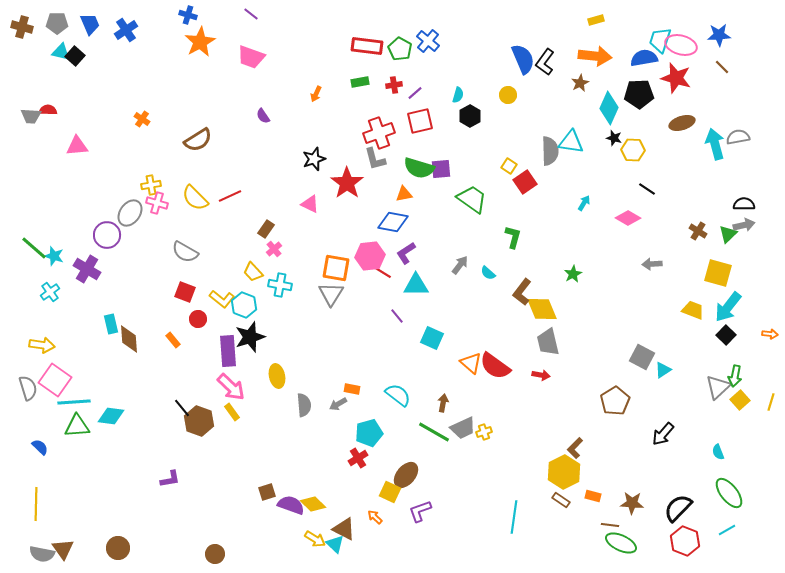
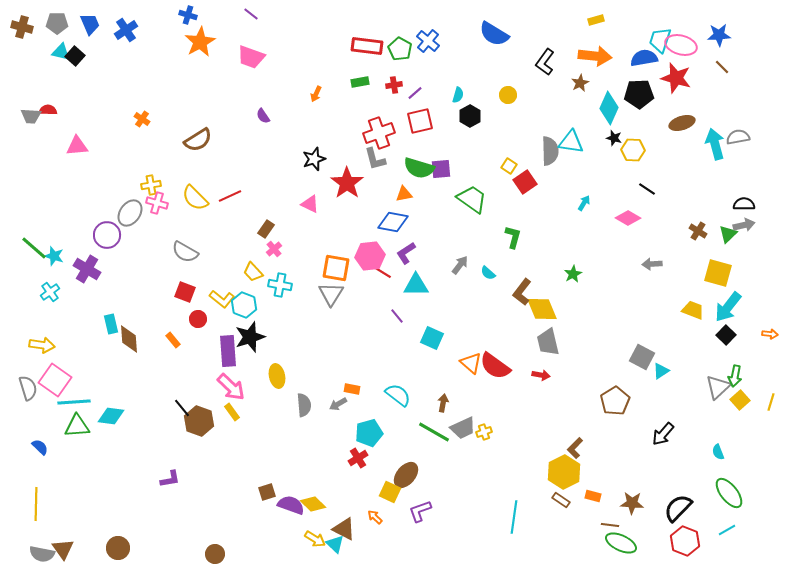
blue semicircle at (523, 59): moved 29 px left, 25 px up; rotated 144 degrees clockwise
cyan triangle at (663, 370): moved 2 px left, 1 px down
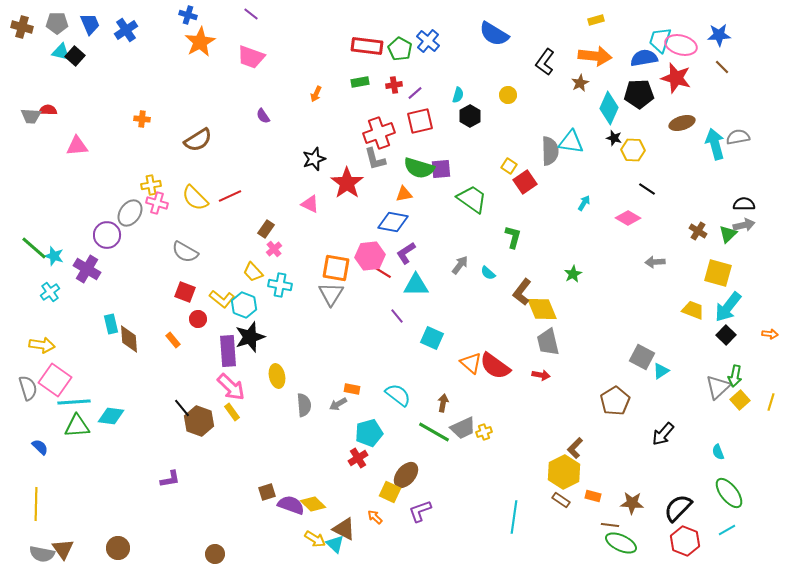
orange cross at (142, 119): rotated 28 degrees counterclockwise
gray arrow at (652, 264): moved 3 px right, 2 px up
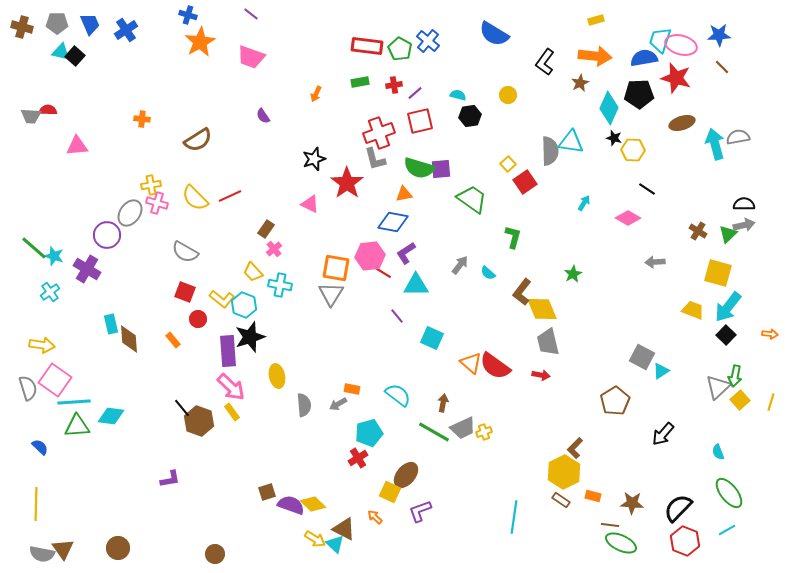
cyan semicircle at (458, 95): rotated 91 degrees counterclockwise
black hexagon at (470, 116): rotated 20 degrees clockwise
yellow square at (509, 166): moved 1 px left, 2 px up; rotated 14 degrees clockwise
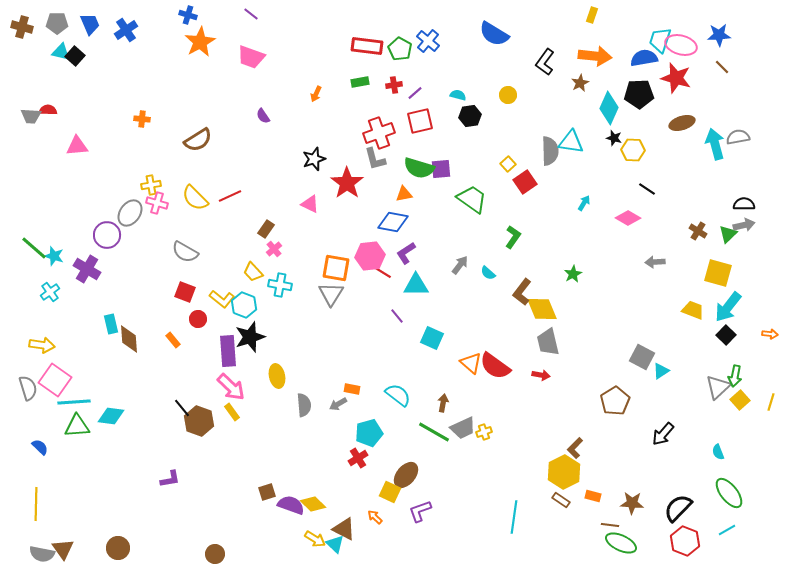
yellow rectangle at (596, 20): moved 4 px left, 5 px up; rotated 56 degrees counterclockwise
green L-shape at (513, 237): rotated 20 degrees clockwise
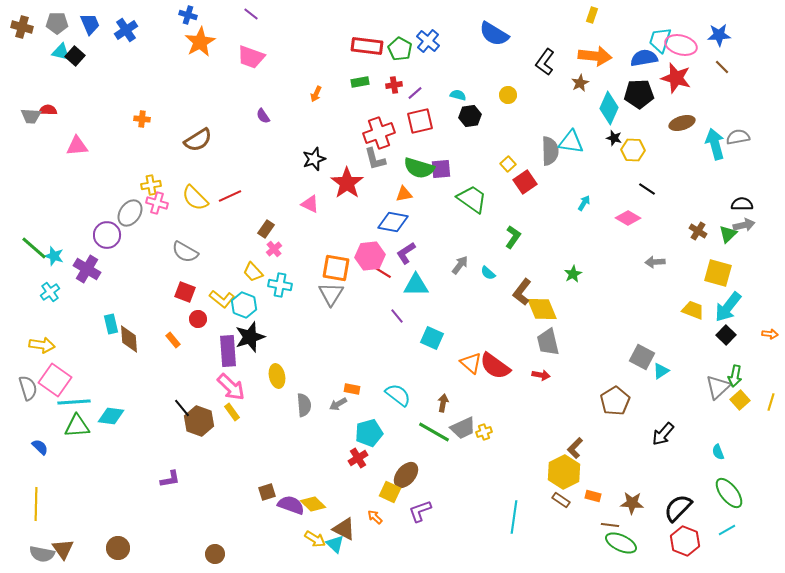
black semicircle at (744, 204): moved 2 px left
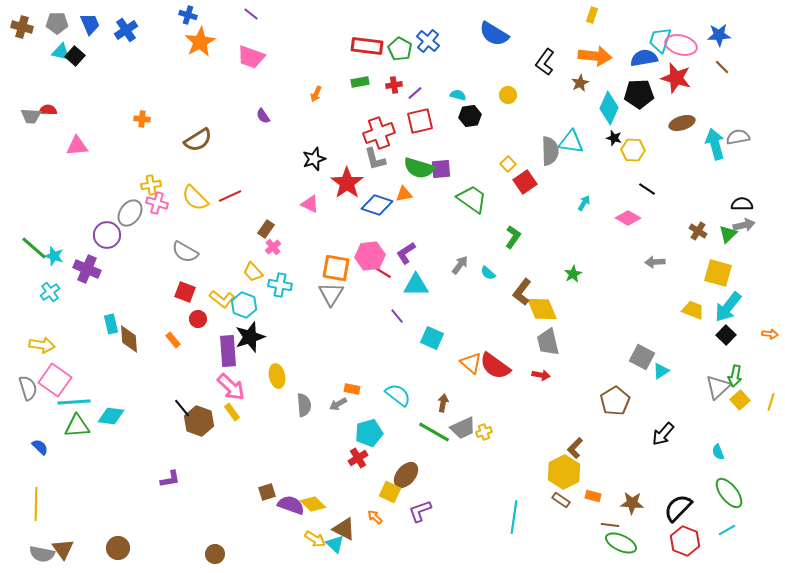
blue diamond at (393, 222): moved 16 px left, 17 px up; rotated 8 degrees clockwise
pink cross at (274, 249): moved 1 px left, 2 px up
purple cross at (87, 269): rotated 8 degrees counterclockwise
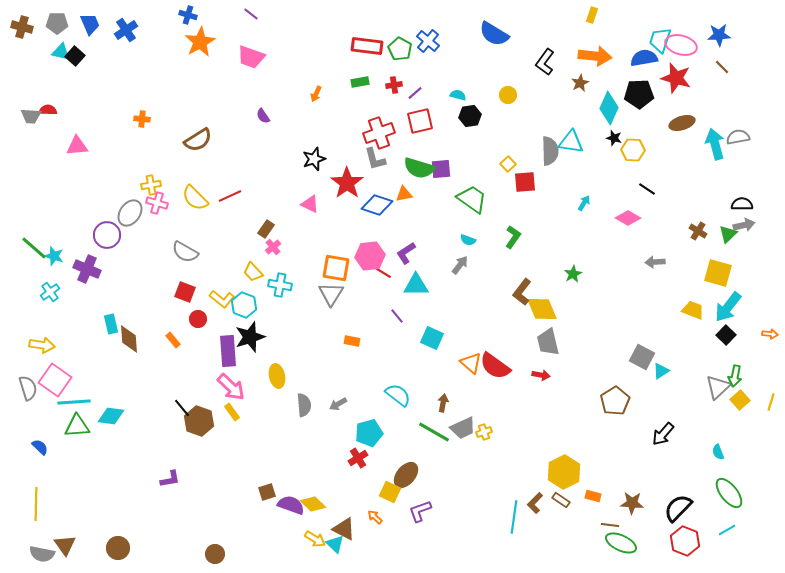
red square at (525, 182): rotated 30 degrees clockwise
cyan semicircle at (488, 273): moved 20 px left, 33 px up; rotated 21 degrees counterclockwise
orange rectangle at (352, 389): moved 48 px up
brown L-shape at (575, 448): moved 40 px left, 55 px down
brown triangle at (63, 549): moved 2 px right, 4 px up
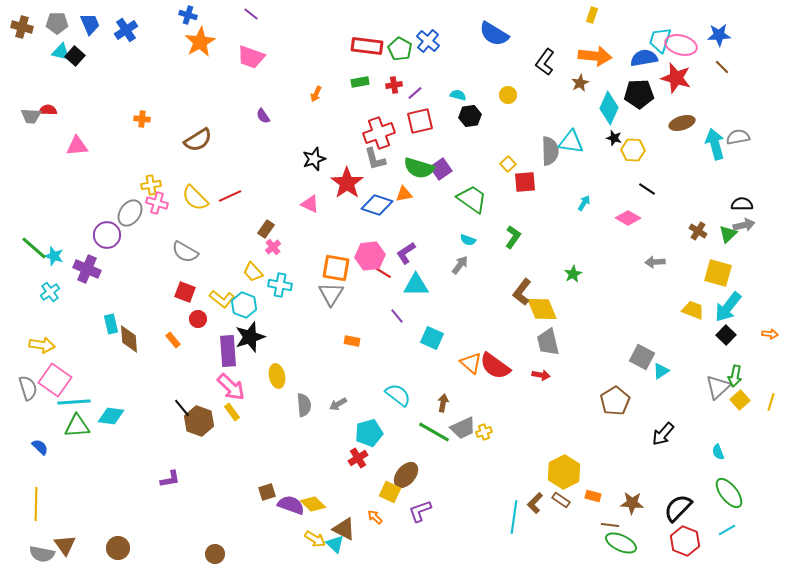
purple square at (441, 169): rotated 30 degrees counterclockwise
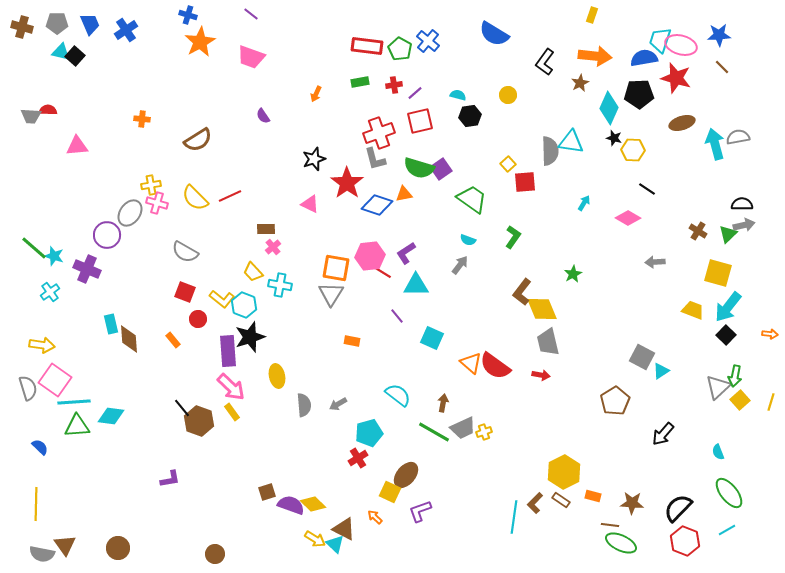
brown rectangle at (266, 229): rotated 54 degrees clockwise
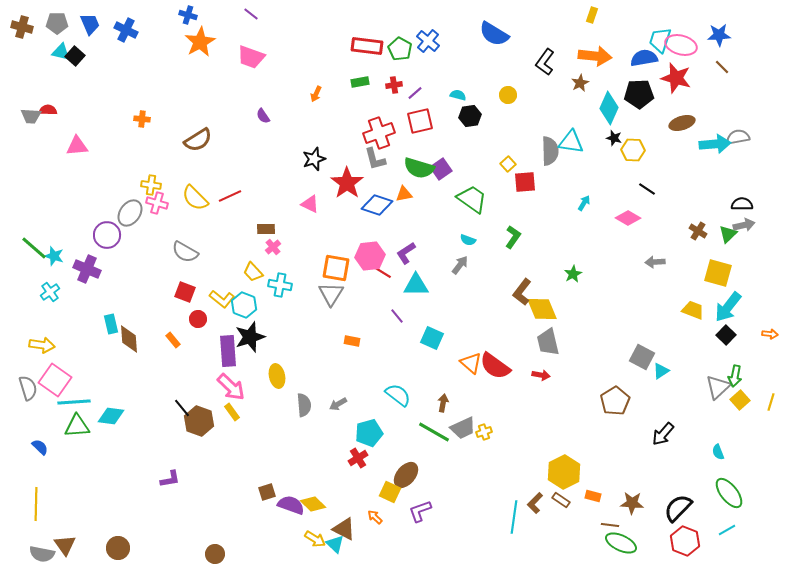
blue cross at (126, 30): rotated 30 degrees counterclockwise
cyan arrow at (715, 144): rotated 100 degrees clockwise
yellow cross at (151, 185): rotated 18 degrees clockwise
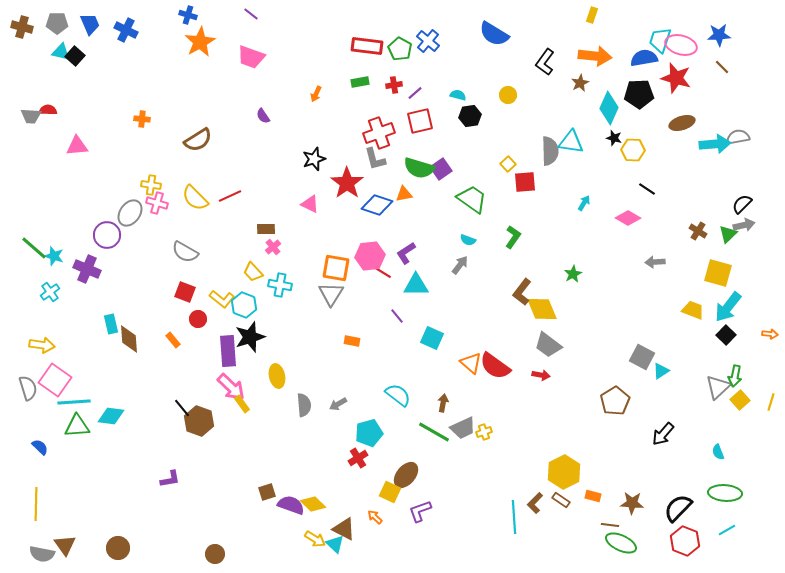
black semicircle at (742, 204): rotated 45 degrees counterclockwise
gray trapezoid at (548, 342): moved 3 px down; rotated 40 degrees counterclockwise
yellow rectangle at (232, 412): moved 10 px right, 8 px up
green ellipse at (729, 493): moved 4 px left; rotated 48 degrees counterclockwise
cyan line at (514, 517): rotated 12 degrees counterclockwise
